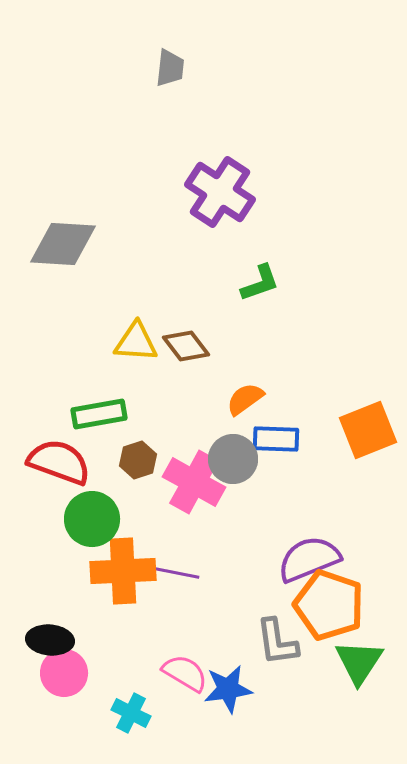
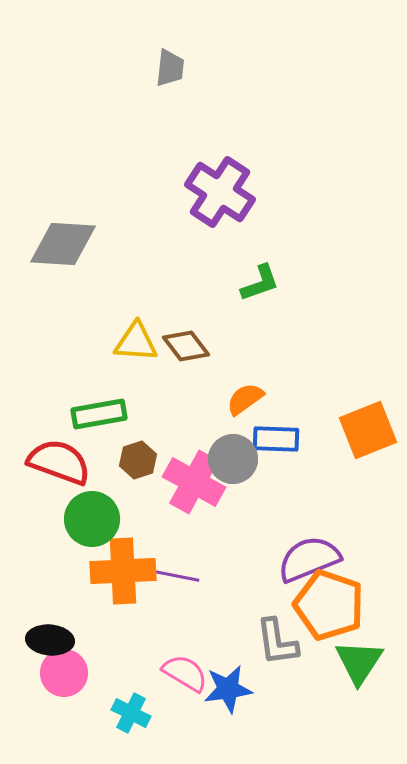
purple line: moved 3 px down
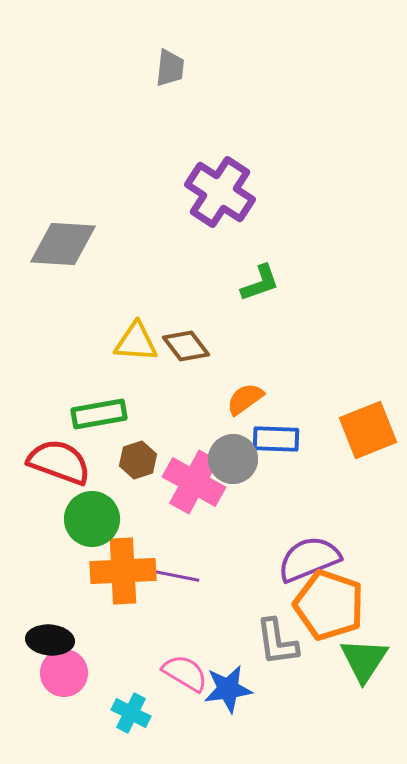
green triangle: moved 5 px right, 2 px up
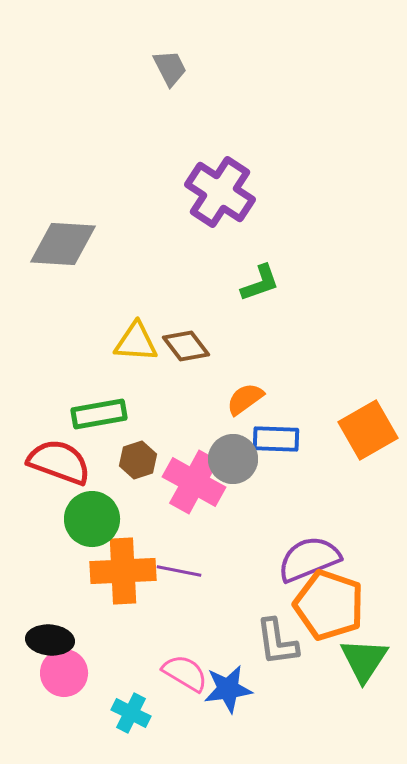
gray trapezoid: rotated 33 degrees counterclockwise
orange square: rotated 8 degrees counterclockwise
purple line: moved 2 px right, 5 px up
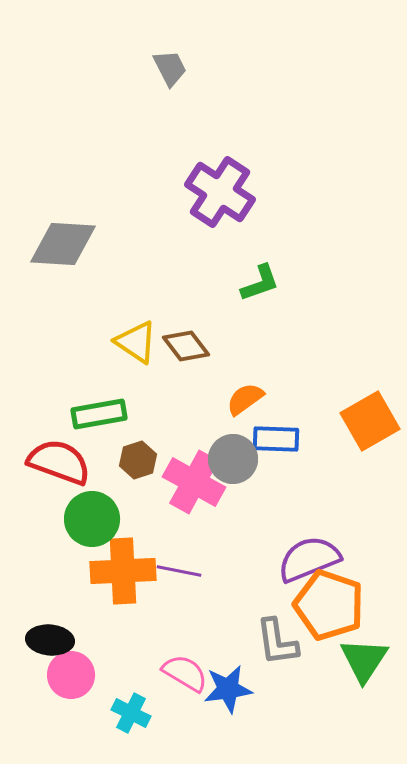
yellow triangle: rotated 30 degrees clockwise
orange square: moved 2 px right, 9 px up
pink circle: moved 7 px right, 2 px down
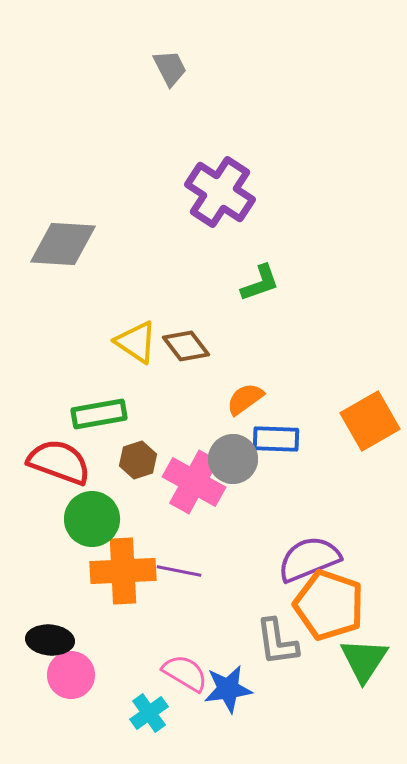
cyan cross: moved 18 px right; rotated 27 degrees clockwise
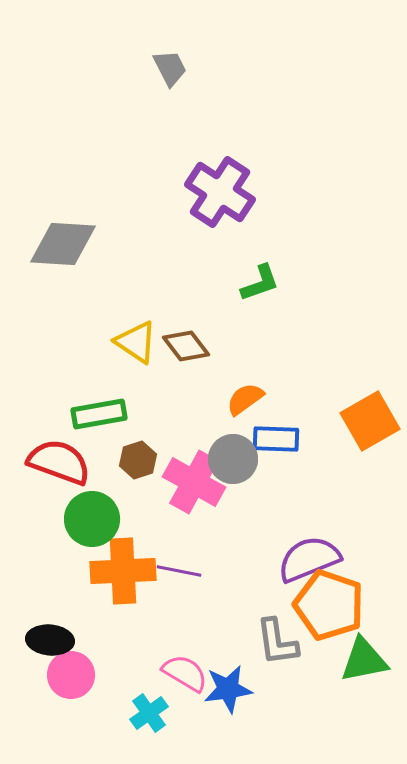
green triangle: rotated 46 degrees clockwise
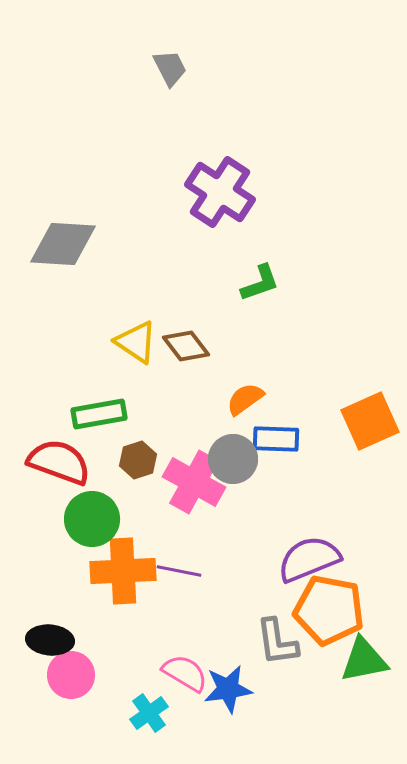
orange square: rotated 6 degrees clockwise
orange pentagon: moved 5 px down; rotated 8 degrees counterclockwise
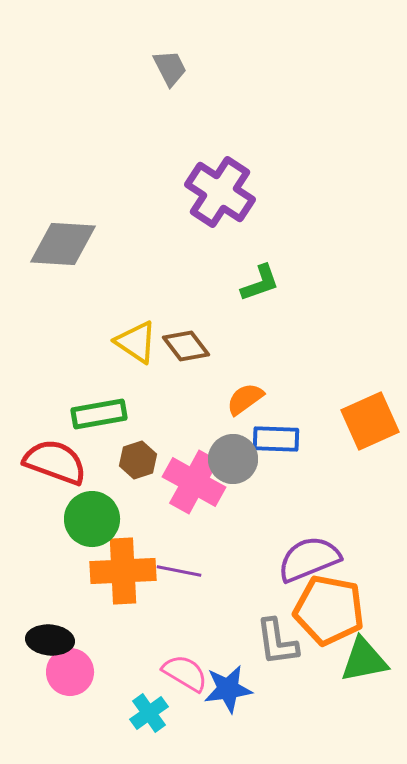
red semicircle: moved 4 px left
pink circle: moved 1 px left, 3 px up
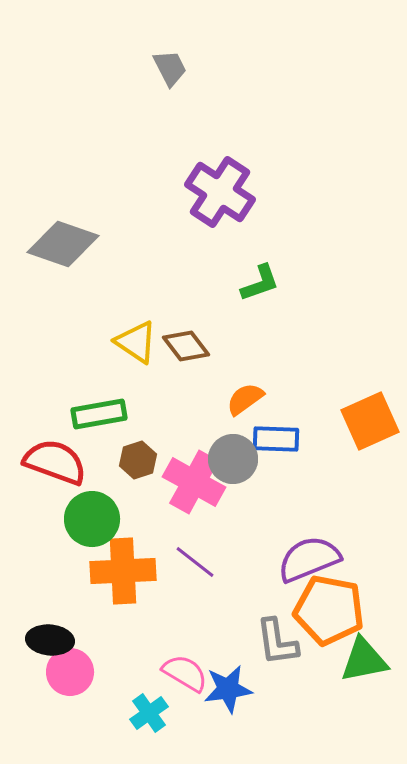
gray diamond: rotated 16 degrees clockwise
purple line: moved 16 px right, 9 px up; rotated 27 degrees clockwise
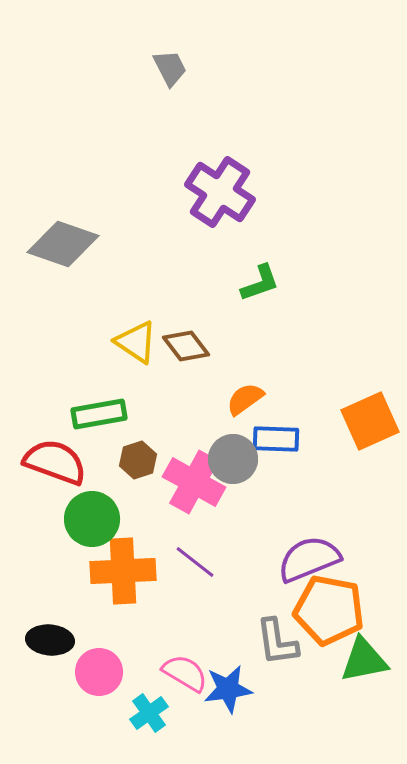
pink circle: moved 29 px right
